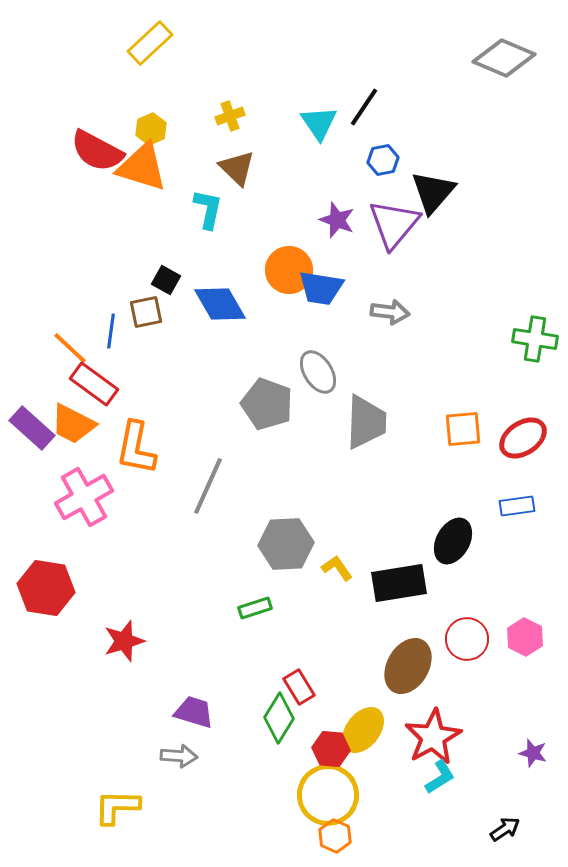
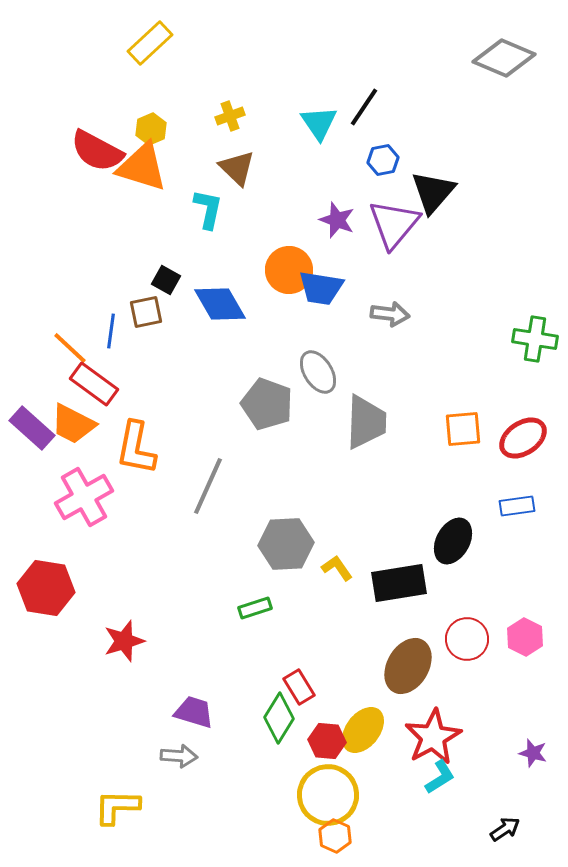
gray arrow at (390, 312): moved 2 px down
red hexagon at (331, 749): moved 4 px left, 8 px up
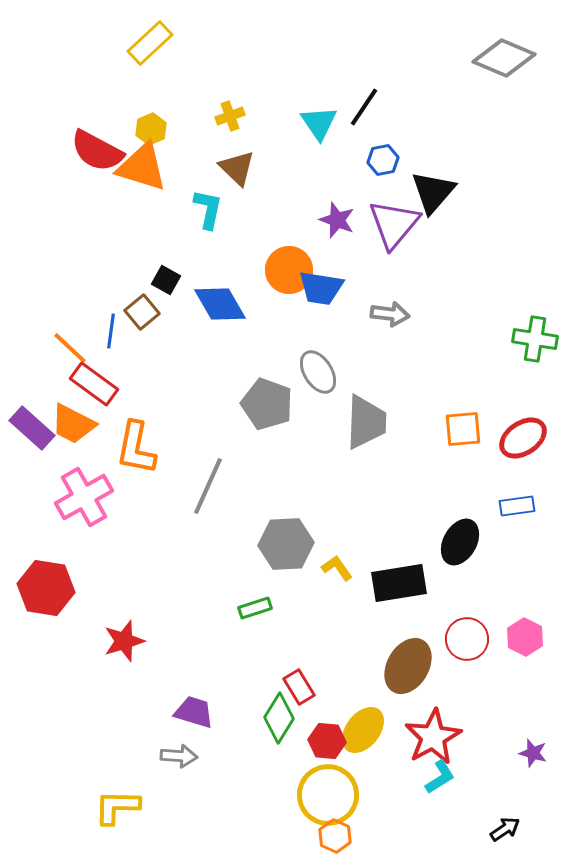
brown square at (146, 312): moved 4 px left; rotated 28 degrees counterclockwise
black ellipse at (453, 541): moved 7 px right, 1 px down
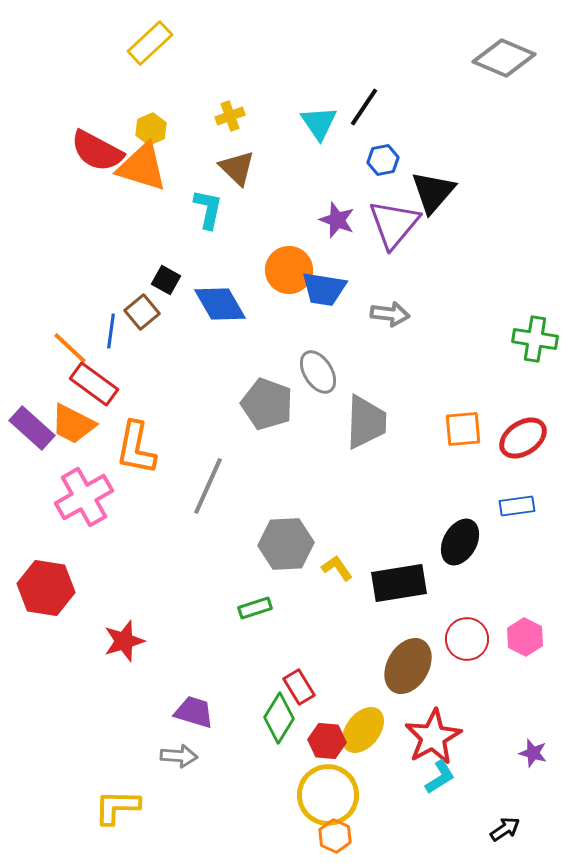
blue trapezoid at (321, 288): moved 3 px right, 1 px down
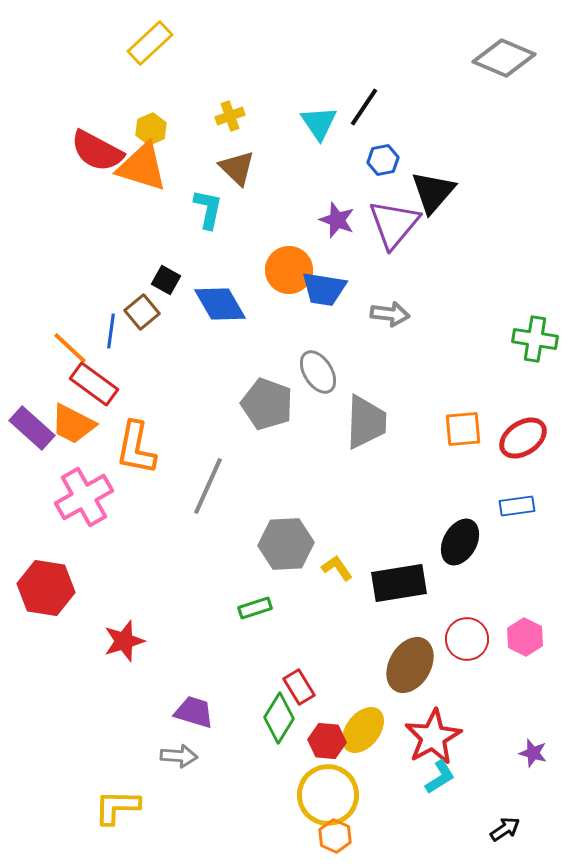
brown ellipse at (408, 666): moved 2 px right, 1 px up
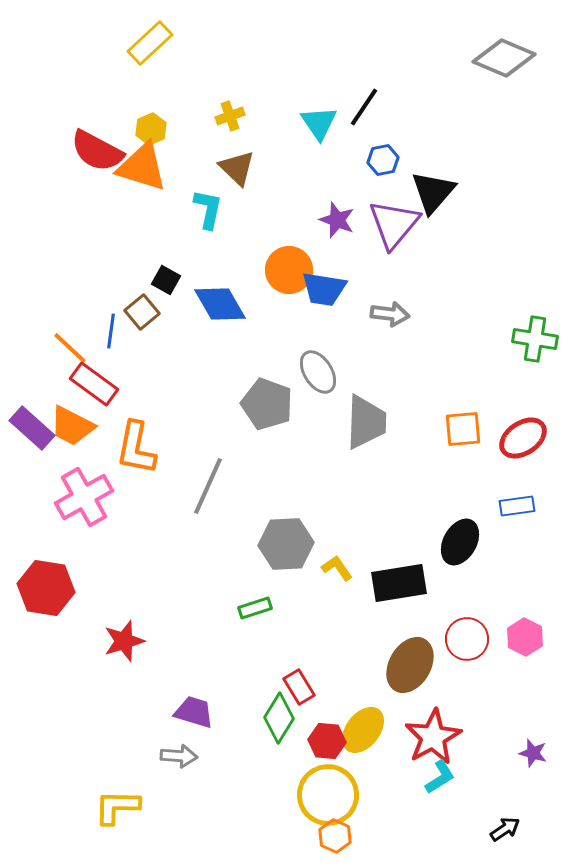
orange trapezoid at (73, 424): moved 1 px left, 2 px down
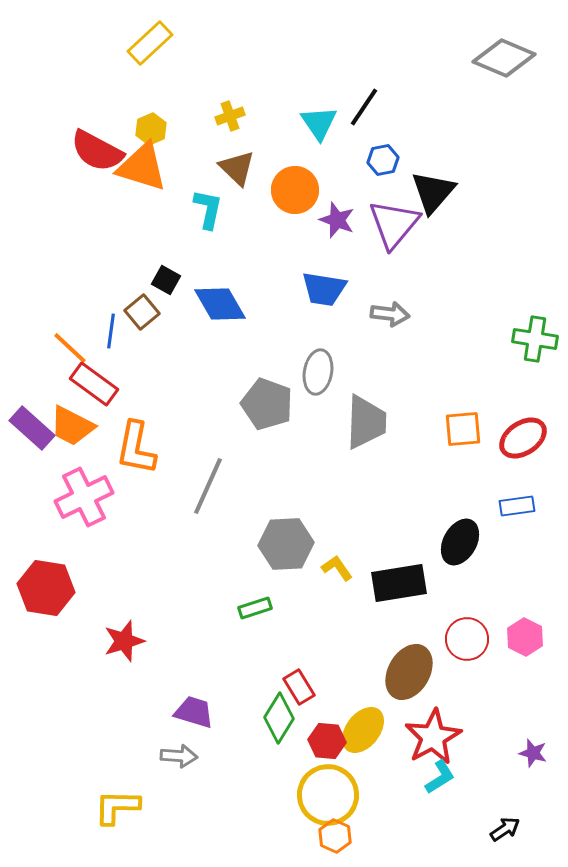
orange circle at (289, 270): moved 6 px right, 80 px up
gray ellipse at (318, 372): rotated 42 degrees clockwise
pink cross at (84, 497): rotated 4 degrees clockwise
brown ellipse at (410, 665): moved 1 px left, 7 px down
